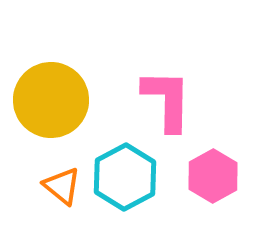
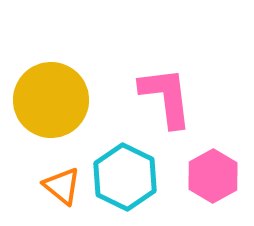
pink L-shape: moved 1 px left, 3 px up; rotated 8 degrees counterclockwise
cyan hexagon: rotated 6 degrees counterclockwise
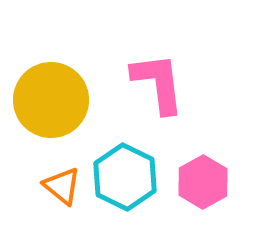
pink L-shape: moved 8 px left, 14 px up
pink hexagon: moved 10 px left, 6 px down
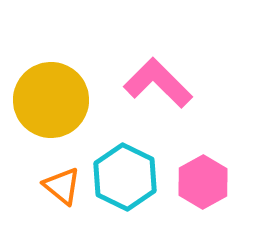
pink L-shape: rotated 38 degrees counterclockwise
